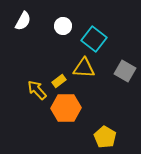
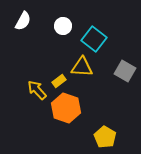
yellow triangle: moved 2 px left, 1 px up
orange hexagon: rotated 20 degrees clockwise
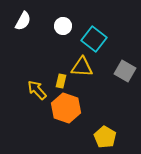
yellow rectangle: moved 2 px right; rotated 40 degrees counterclockwise
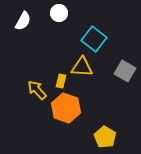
white circle: moved 4 px left, 13 px up
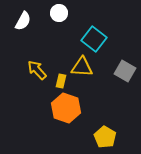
yellow arrow: moved 20 px up
